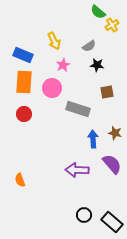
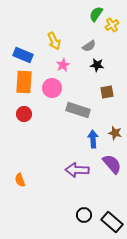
green semicircle: moved 2 px left, 2 px down; rotated 84 degrees clockwise
gray rectangle: moved 1 px down
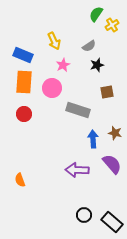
black star: rotated 24 degrees counterclockwise
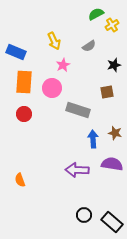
green semicircle: rotated 28 degrees clockwise
blue rectangle: moved 7 px left, 3 px up
black star: moved 17 px right
purple semicircle: rotated 40 degrees counterclockwise
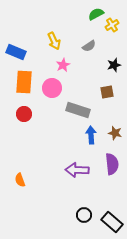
blue arrow: moved 2 px left, 4 px up
purple semicircle: rotated 75 degrees clockwise
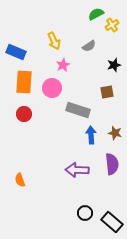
black circle: moved 1 px right, 2 px up
